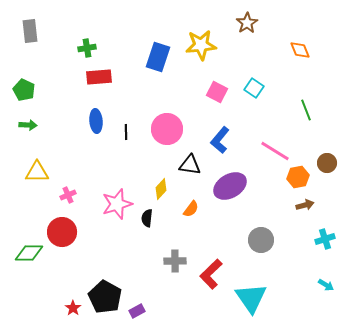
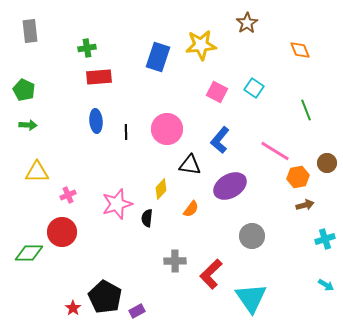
gray circle: moved 9 px left, 4 px up
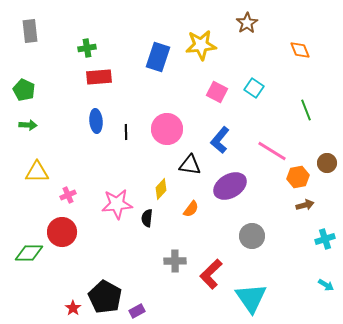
pink line: moved 3 px left
pink star: rotated 12 degrees clockwise
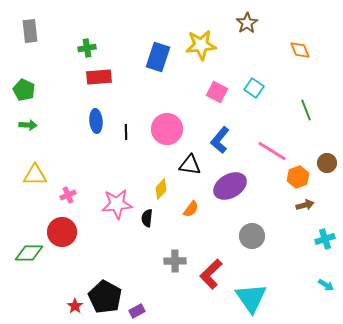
yellow triangle: moved 2 px left, 3 px down
orange hexagon: rotated 10 degrees counterclockwise
red star: moved 2 px right, 2 px up
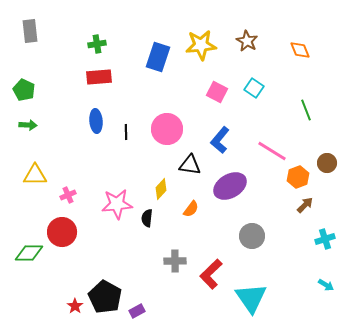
brown star: moved 18 px down; rotated 10 degrees counterclockwise
green cross: moved 10 px right, 4 px up
brown arrow: rotated 30 degrees counterclockwise
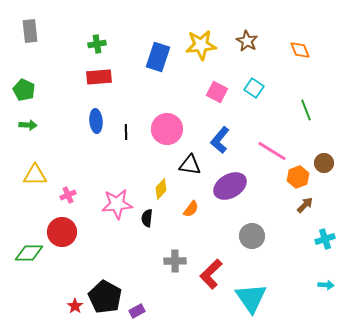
brown circle: moved 3 px left
cyan arrow: rotated 28 degrees counterclockwise
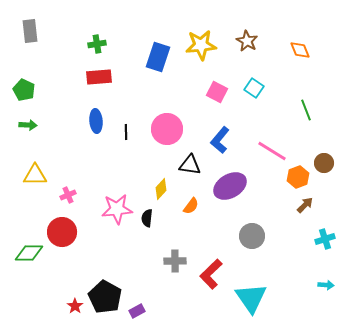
pink star: moved 5 px down
orange semicircle: moved 3 px up
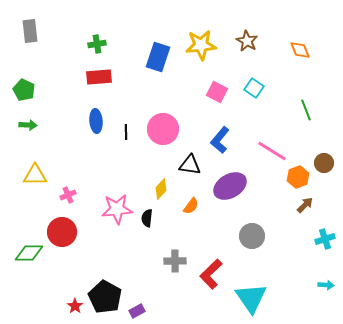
pink circle: moved 4 px left
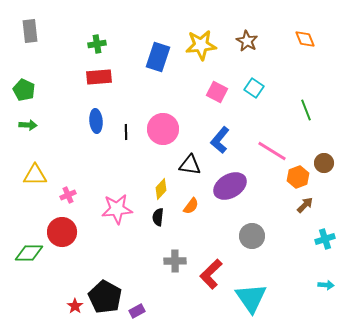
orange diamond: moved 5 px right, 11 px up
black semicircle: moved 11 px right, 1 px up
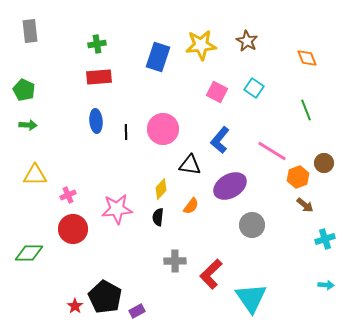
orange diamond: moved 2 px right, 19 px down
brown arrow: rotated 84 degrees clockwise
red circle: moved 11 px right, 3 px up
gray circle: moved 11 px up
